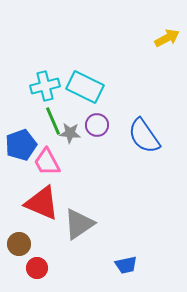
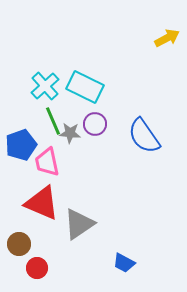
cyan cross: rotated 28 degrees counterclockwise
purple circle: moved 2 px left, 1 px up
pink trapezoid: rotated 16 degrees clockwise
blue trapezoid: moved 2 px left, 2 px up; rotated 40 degrees clockwise
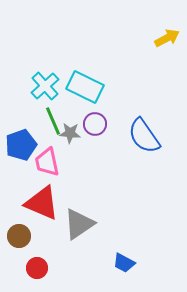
brown circle: moved 8 px up
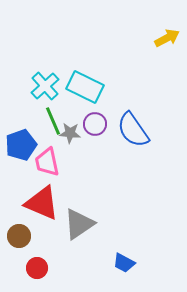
blue semicircle: moved 11 px left, 6 px up
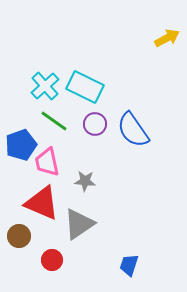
green line: moved 1 px right; rotated 32 degrees counterclockwise
gray star: moved 15 px right, 48 px down
blue trapezoid: moved 5 px right, 2 px down; rotated 80 degrees clockwise
red circle: moved 15 px right, 8 px up
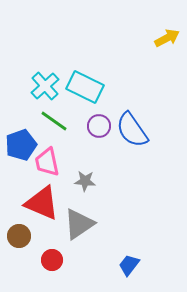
purple circle: moved 4 px right, 2 px down
blue semicircle: moved 1 px left
blue trapezoid: rotated 20 degrees clockwise
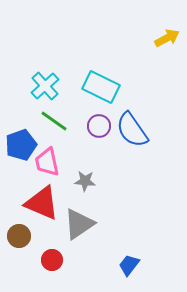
cyan rectangle: moved 16 px right
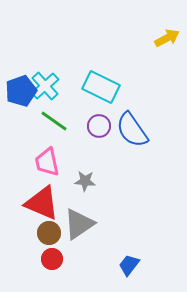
blue pentagon: moved 54 px up
brown circle: moved 30 px right, 3 px up
red circle: moved 1 px up
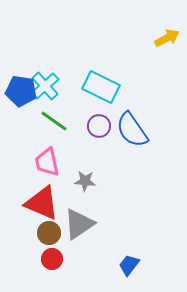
blue pentagon: rotated 28 degrees clockwise
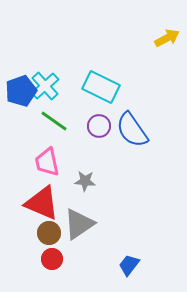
blue pentagon: rotated 28 degrees counterclockwise
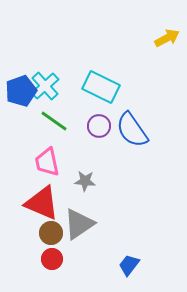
brown circle: moved 2 px right
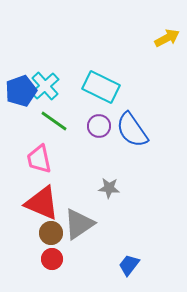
pink trapezoid: moved 8 px left, 3 px up
gray star: moved 24 px right, 7 px down
